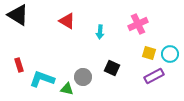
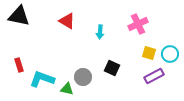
black triangle: moved 1 px right, 1 px down; rotated 20 degrees counterclockwise
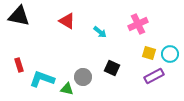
cyan arrow: rotated 56 degrees counterclockwise
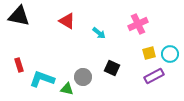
cyan arrow: moved 1 px left, 1 px down
yellow square: rotated 32 degrees counterclockwise
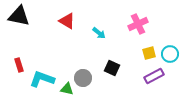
gray circle: moved 1 px down
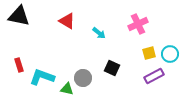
cyan L-shape: moved 2 px up
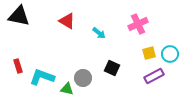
red rectangle: moved 1 px left, 1 px down
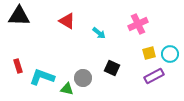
black triangle: rotated 10 degrees counterclockwise
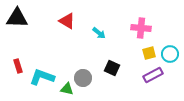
black triangle: moved 2 px left, 2 px down
pink cross: moved 3 px right, 4 px down; rotated 30 degrees clockwise
purple rectangle: moved 1 px left, 1 px up
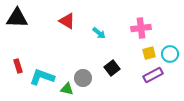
pink cross: rotated 12 degrees counterclockwise
black square: rotated 28 degrees clockwise
